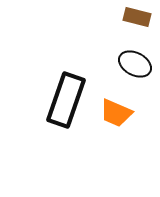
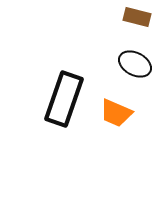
black rectangle: moved 2 px left, 1 px up
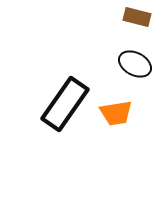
black rectangle: moved 1 px right, 5 px down; rotated 16 degrees clockwise
orange trapezoid: rotated 32 degrees counterclockwise
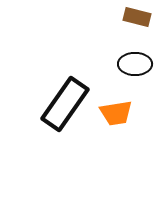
black ellipse: rotated 28 degrees counterclockwise
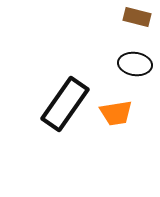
black ellipse: rotated 8 degrees clockwise
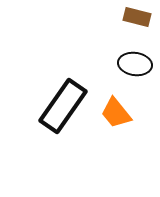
black rectangle: moved 2 px left, 2 px down
orange trapezoid: rotated 60 degrees clockwise
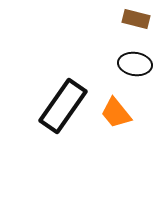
brown rectangle: moved 1 px left, 2 px down
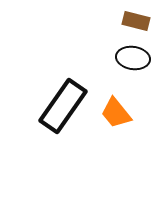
brown rectangle: moved 2 px down
black ellipse: moved 2 px left, 6 px up
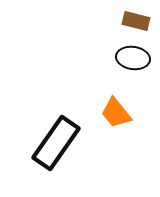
black rectangle: moved 7 px left, 37 px down
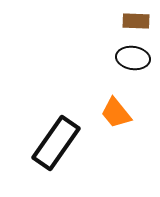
brown rectangle: rotated 12 degrees counterclockwise
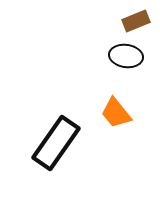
brown rectangle: rotated 24 degrees counterclockwise
black ellipse: moved 7 px left, 2 px up
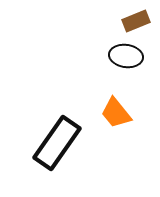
black rectangle: moved 1 px right
